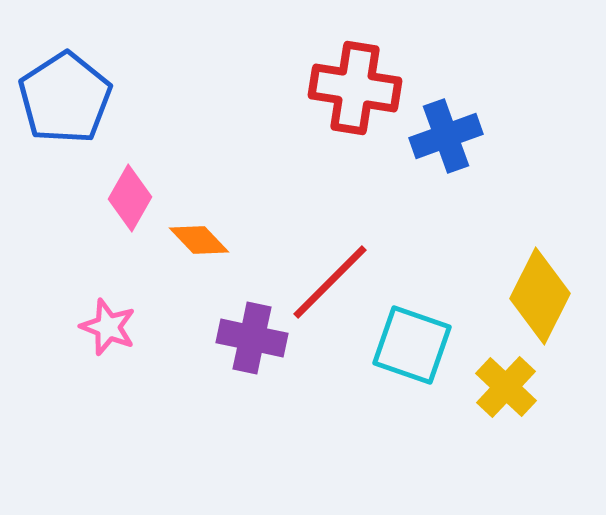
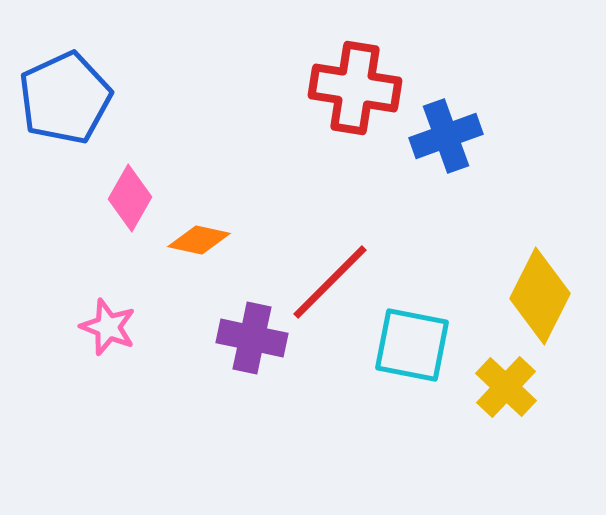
blue pentagon: rotated 8 degrees clockwise
orange diamond: rotated 34 degrees counterclockwise
cyan square: rotated 8 degrees counterclockwise
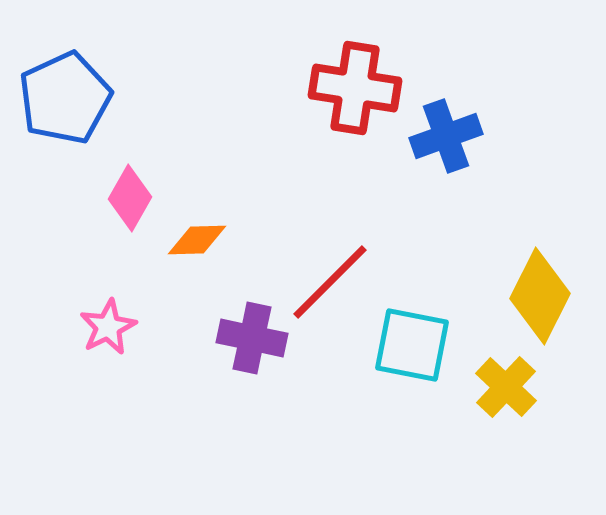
orange diamond: moved 2 px left; rotated 14 degrees counterclockwise
pink star: rotated 24 degrees clockwise
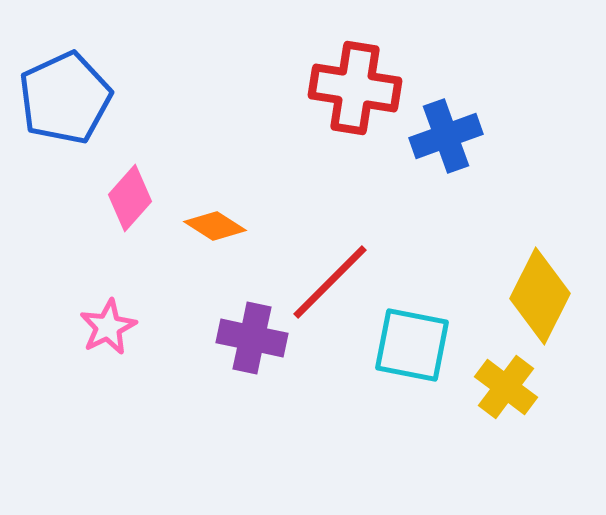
pink diamond: rotated 12 degrees clockwise
orange diamond: moved 18 px right, 14 px up; rotated 34 degrees clockwise
yellow cross: rotated 6 degrees counterclockwise
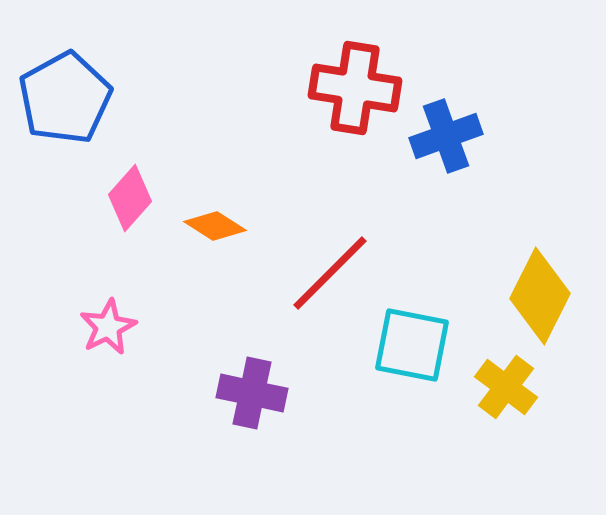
blue pentagon: rotated 4 degrees counterclockwise
red line: moved 9 px up
purple cross: moved 55 px down
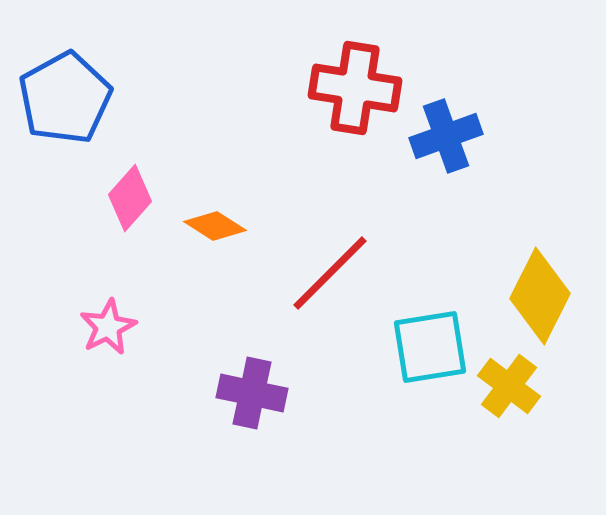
cyan square: moved 18 px right, 2 px down; rotated 20 degrees counterclockwise
yellow cross: moved 3 px right, 1 px up
